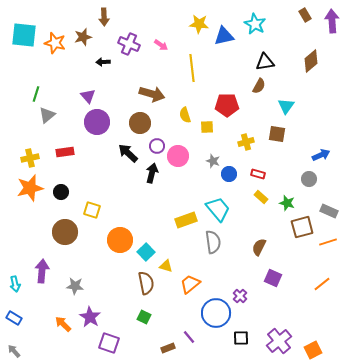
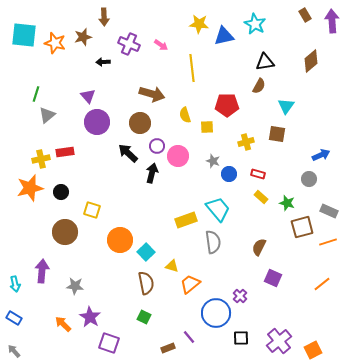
yellow cross at (30, 158): moved 11 px right, 1 px down
yellow triangle at (166, 266): moved 6 px right
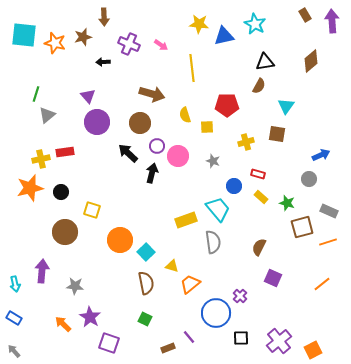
blue circle at (229, 174): moved 5 px right, 12 px down
green square at (144, 317): moved 1 px right, 2 px down
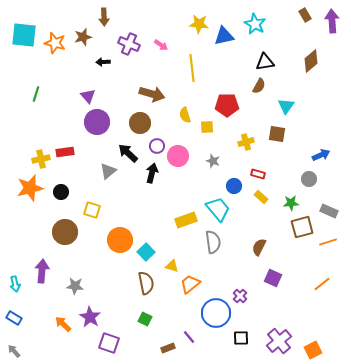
gray triangle at (47, 115): moved 61 px right, 56 px down
green star at (287, 203): moved 4 px right; rotated 21 degrees counterclockwise
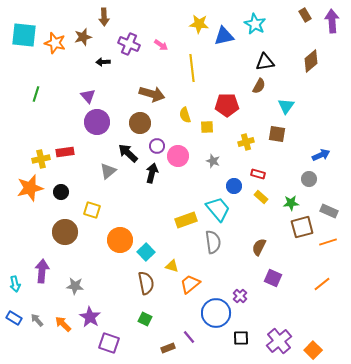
orange square at (313, 350): rotated 18 degrees counterclockwise
gray arrow at (14, 351): moved 23 px right, 31 px up
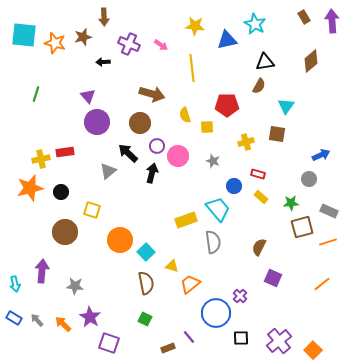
brown rectangle at (305, 15): moved 1 px left, 2 px down
yellow star at (199, 24): moved 4 px left, 2 px down
blue triangle at (224, 36): moved 3 px right, 4 px down
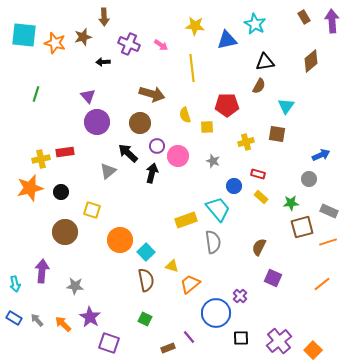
brown semicircle at (146, 283): moved 3 px up
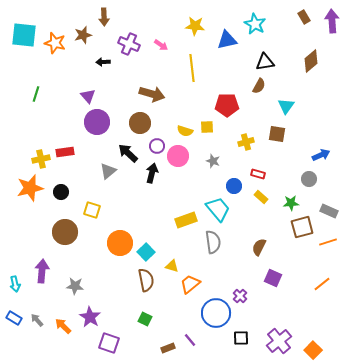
brown star at (83, 37): moved 2 px up
yellow semicircle at (185, 115): moved 16 px down; rotated 56 degrees counterclockwise
orange circle at (120, 240): moved 3 px down
orange arrow at (63, 324): moved 2 px down
purple line at (189, 337): moved 1 px right, 3 px down
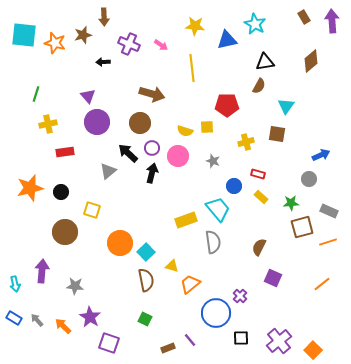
purple circle at (157, 146): moved 5 px left, 2 px down
yellow cross at (41, 159): moved 7 px right, 35 px up
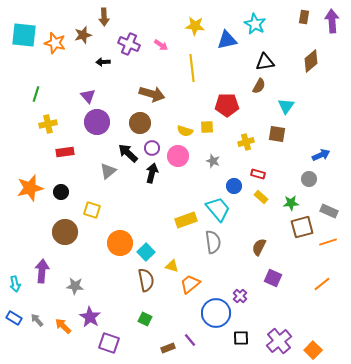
brown rectangle at (304, 17): rotated 40 degrees clockwise
